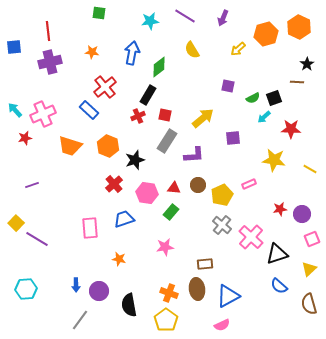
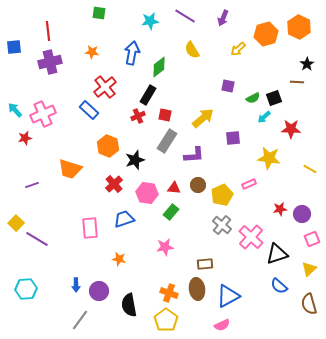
orange trapezoid at (70, 146): moved 23 px down
yellow star at (274, 160): moved 5 px left, 2 px up
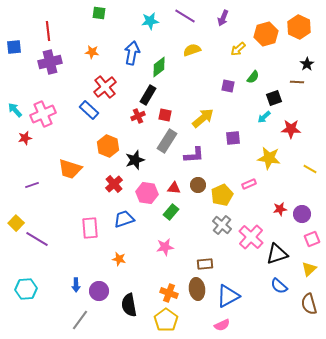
yellow semicircle at (192, 50): rotated 102 degrees clockwise
green semicircle at (253, 98): moved 21 px up; rotated 24 degrees counterclockwise
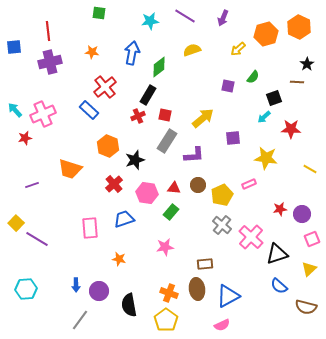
yellow star at (269, 158): moved 3 px left
brown semicircle at (309, 304): moved 3 px left, 3 px down; rotated 60 degrees counterclockwise
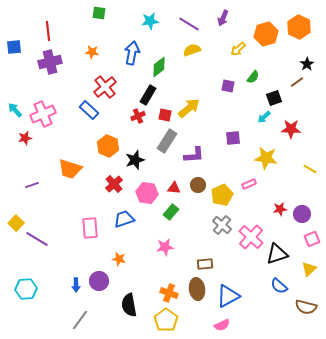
purple line at (185, 16): moved 4 px right, 8 px down
brown line at (297, 82): rotated 40 degrees counterclockwise
yellow arrow at (203, 118): moved 14 px left, 10 px up
purple circle at (99, 291): moved 10 px up
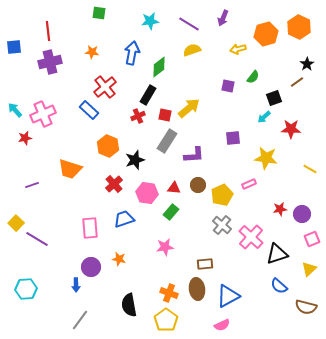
yellow arrow at (238, 49): rotated 28 degrees clockwise
purple circle at (99, 281): moved 8 px left, 14 px up
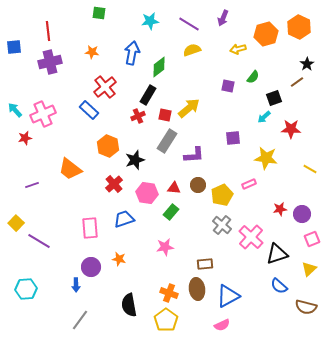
orange trapezoid at (70, 169): rotated 20 degrees clockwise
purple line at (37, 239): moved 2 px right, 2 px down
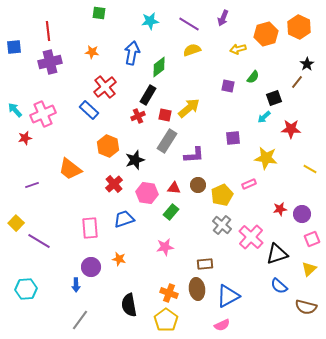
brown line at (297, 82): rotated 16 degrees counterclockwise
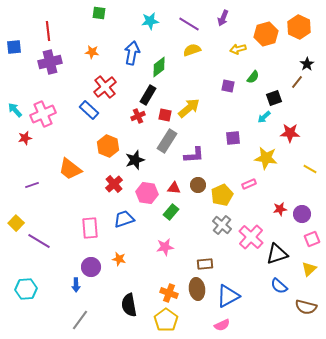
red star at (291, 129): moved 1 px left, 4 px down
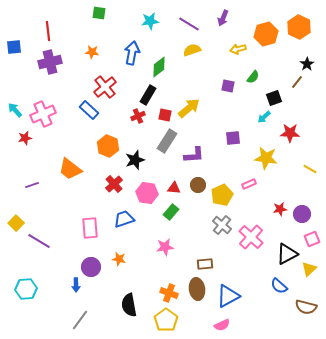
black triangle at (277, 254): moved 10 px right; rotated 10 degrees counterclockwise
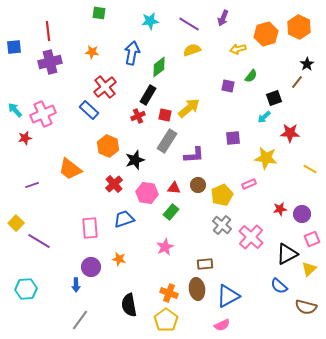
green semicircle at (253, 77): moved 2 px left, 1 px up
pink star at (165, 247): rotated 18 degrees counterclockwise
